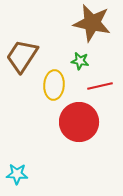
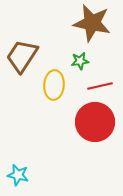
green star: rotated 18 degrees counterclockwise
red circle: moved 16 px right
cyan star: moved 1 px right, 1 px down; rotated 10 degrees clockwise
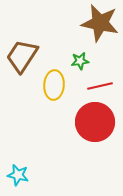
brown star: moved 8 px right
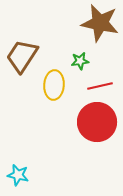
red circle: moved 2 px right
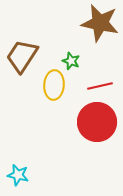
green star: moved 9 px left; rotated 30 degrees clockwise
